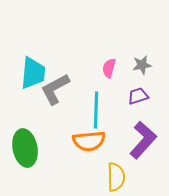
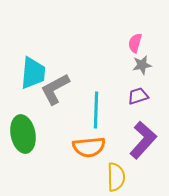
pink semicircle: moved 26 px right, 25 px up
orange semicircle: moved 6 px down
green ellipse: moved 2 px left, 14 px up
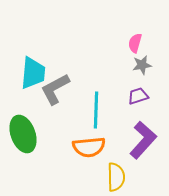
green ellipse: rotated 9 degrees counterclockwise
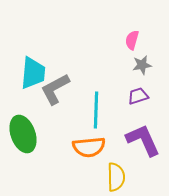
pink semicircle: moved 3 px left, 3 px up
purple L-shape: rotated 66 degrees counterclockwise
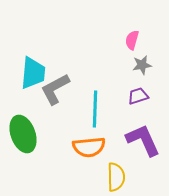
cyan line: moved 1 px left, 1 px up
